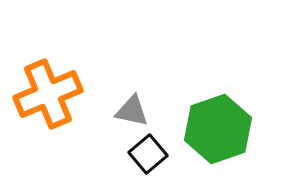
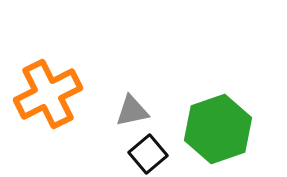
orange cross: rotated 4 degrees counterclockwise
gray triangle: rotated 24 degrees counterclockwise
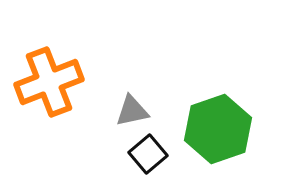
orange cross: moved 1 px right, 12 px up; rotated 6 degrees clockwise
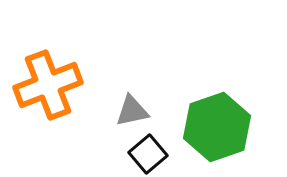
orange cross: moved 1 px left, 3 px down
green hexagon: moved 1 px left, 2 px up
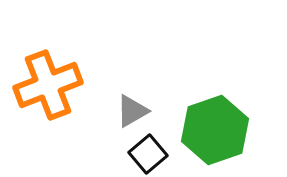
gray triangle: rotated 18 degrees counterclockwise
green hexagon: moved 2 px left, 3 px down
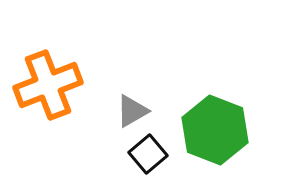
green hexagon: rotated 20 degrees counterclockwise
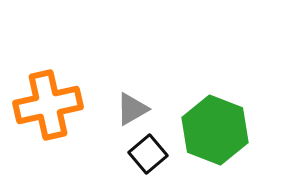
orange cross: moved 20 px down; rotated 8 degrees clockwise
gray triangle: moved 2 px up
